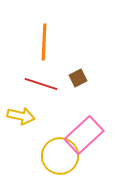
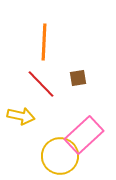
brown square: rotated 18 degrees clockwise
red line: rotated 28 degrees clockwise
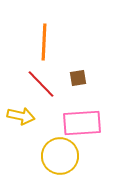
pink rectangle: moved 2 px left, 12 px up; rotated 39 degrees clockwise
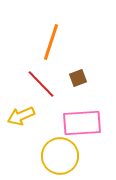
orange line: moved 7 px right; rotated 15 degrees clockwise
brown square: rotated 12 degrees counterclockwise
yellow arrow: rotated 144 degrees clockwise
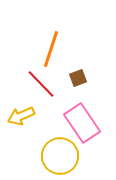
orange line: moved 7 px down
pink rectangle: rotated 60 degrees clockwise
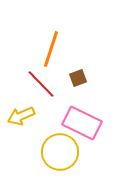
pink rectangle: rotated 30 degrees counterclockwise
yellow circle: moved 4 px up
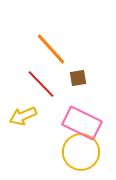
orange line: rotated 60 degrees counterclockwise
brown square: rotated 12 degrees clockwise
yellow arrow: moved 2 px right
yellow circle: moved 21 px right
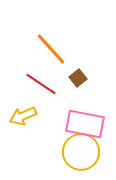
brown square: rotated 30 degrees counterclockwise
red line: rotated 12 degrees counterclockwise
pink rectangle: moved 3 px right, 1 px down; rotated 15 degrees counterclockwise
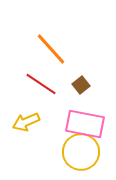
brown square: moved 3 px right, 7 px down
yellow arrow: moved 3 px right, 6 px down
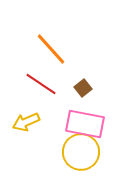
brown square: moved 2 px right, 3 px down
